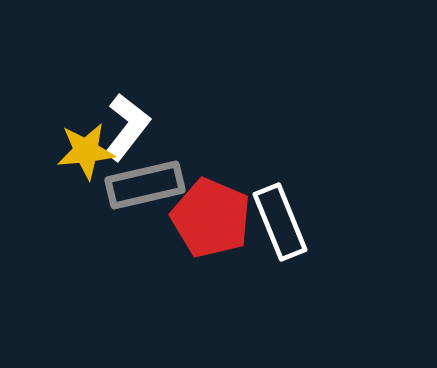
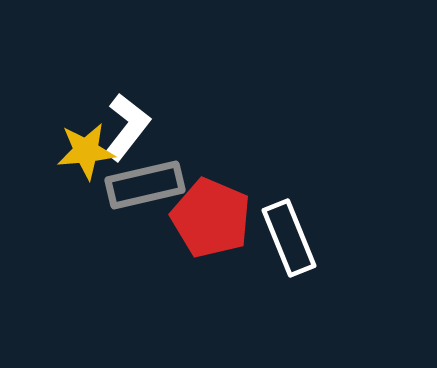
white rectangle: moved 9 px right, 16 px down
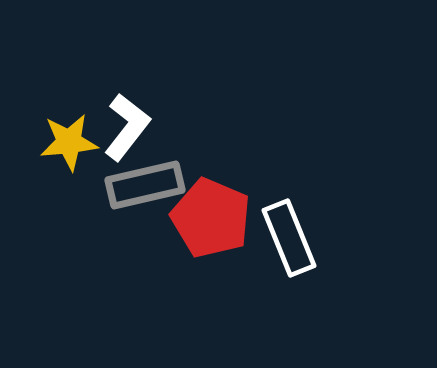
yellow star: moved 17 px left, 9 px up
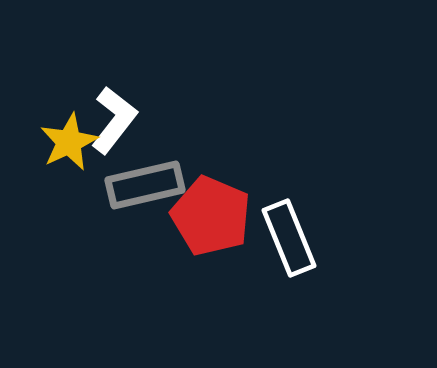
white L-shape: moved 13 px left, 7 px up
yellow star: rotated 20 degrees counterclockwise
red pentagon: moved 2 px up
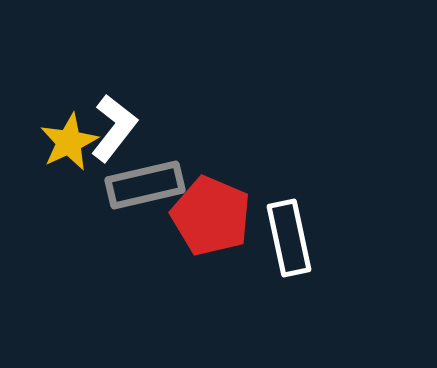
white L-shape: moved 8 px down
white rectangle: rotated 10 degrees clockwise
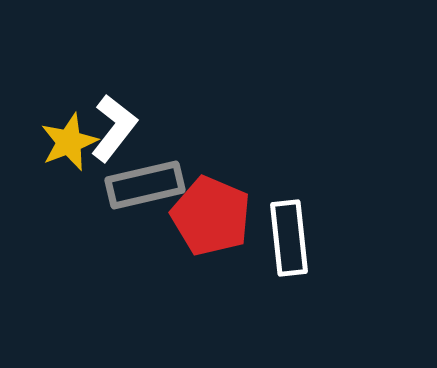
yellow star: rotated 4 degrees clockwise
white rectangle: rotated 6 degrees clockwise
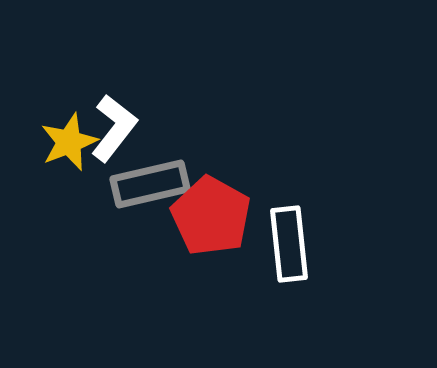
gray rectangle: moved 5 px right, 1 px up
red pentagon: rotated 6 degrees clockwise
white rectangle: moved 6 px down
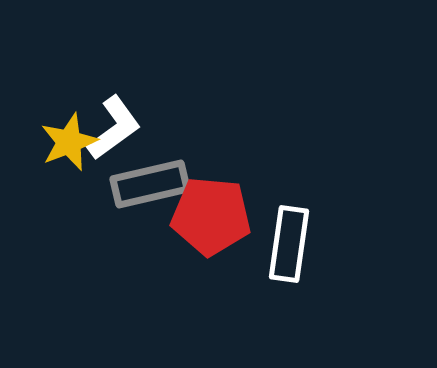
white L-shape: rotated 16 degrees clockwise
red pentagon: rotated 24 degrees counterclockwise
white rectangle: rotated 14 degrees clockwise
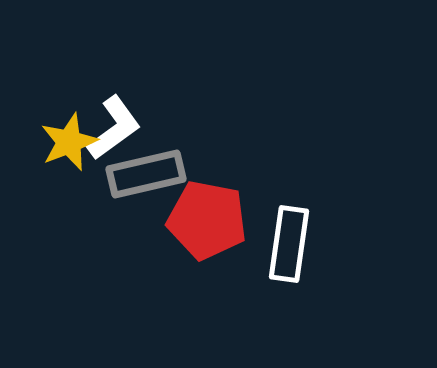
gray rectangle: moved 4 px left, 10 px up
red pentagon: moved 4 px left, 4 px down; rotated 6 degrees clockwise
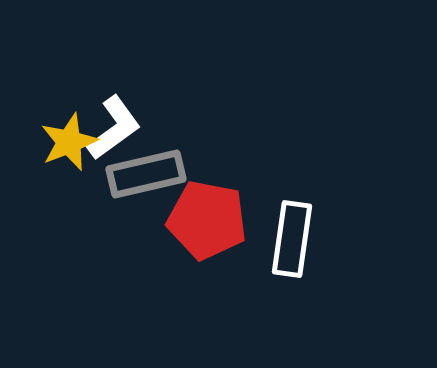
white rectangle: moved 3 px right, 5 px up
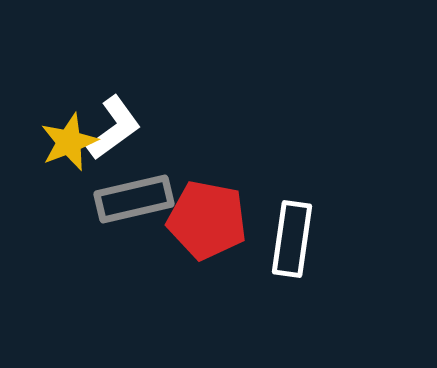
gray rectangle: moved 12 px left, 25 px down
